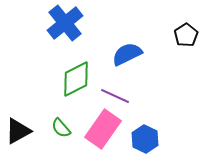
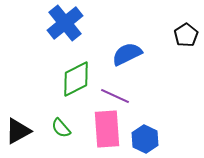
pink rectangle: moved 4 px right; rotated 39 degrees counterclockwise
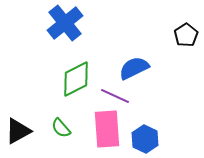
blue semicircle: moved 7 px right, 14 px down
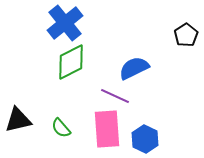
green diamond: moved 5 px left, 17 px up
black triangle: moved 11 px up; rotated 16 degrees clockwise
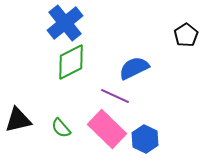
pink rectangle: rotated 42 degrees counterclockwise
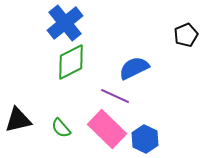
black pentagon: rotated 10 degrees clockwise
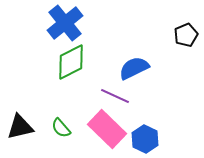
black triangle: moved 2 px right, 7 px down
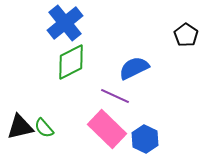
black pentagon: rotated 15 degrees counterclockwise
green semicircle: moved 17 px left
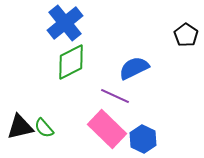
blue hexagon: moved 2 px left
